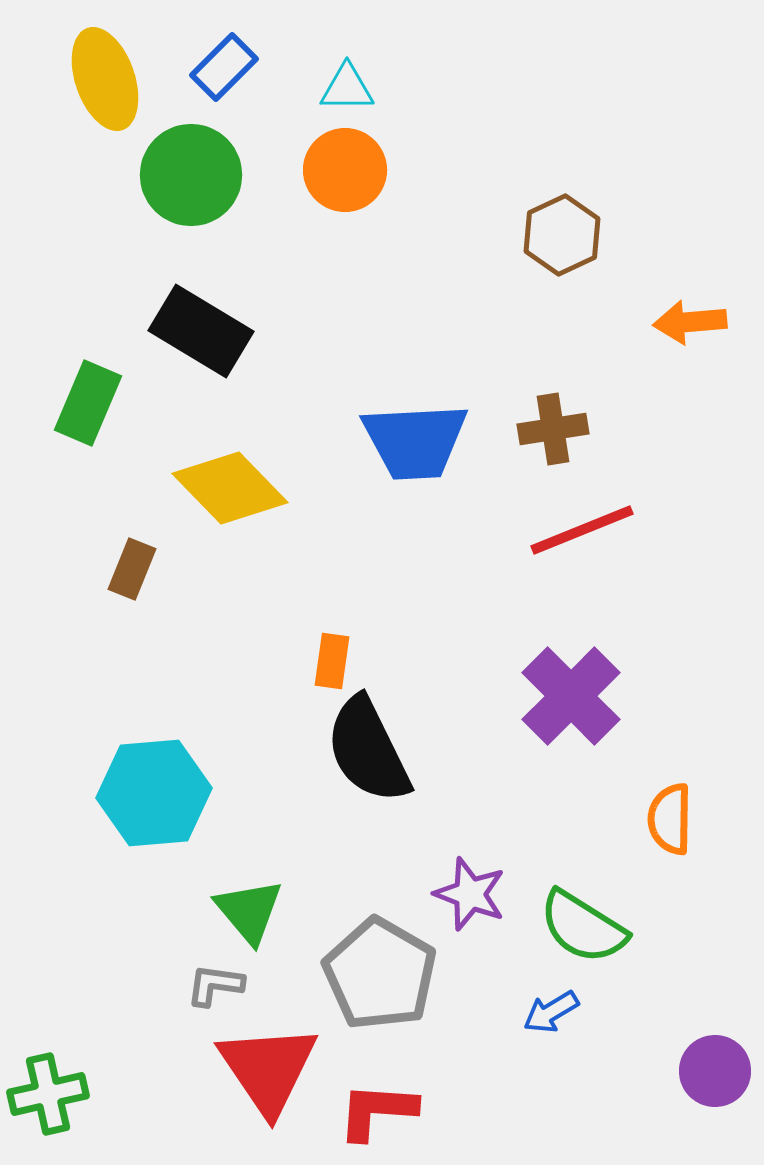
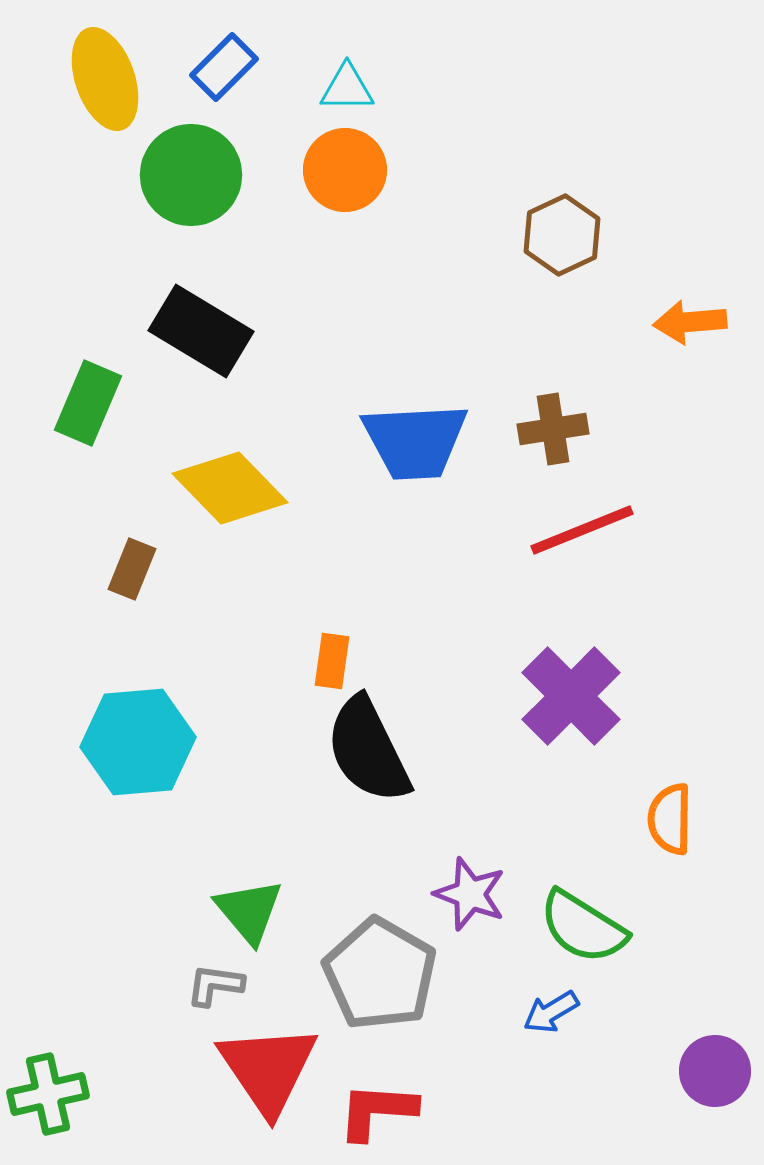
cyan hexagon: moved 16 px left, 51 px up
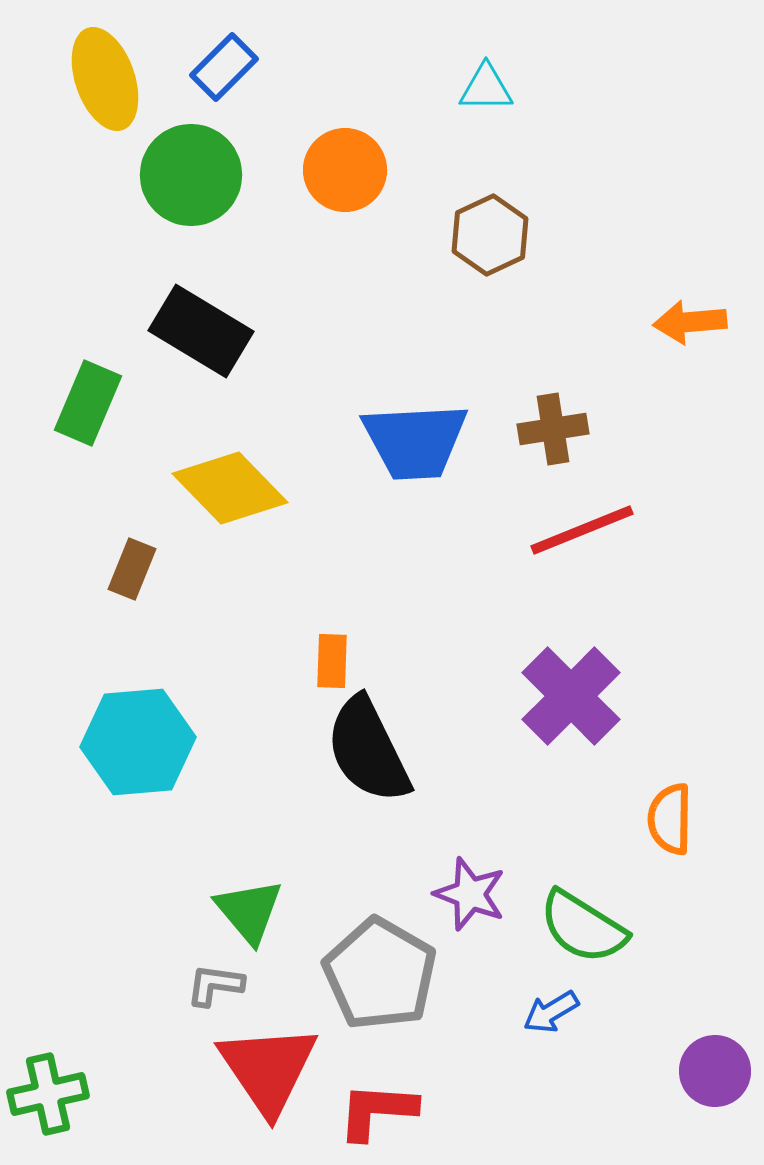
cyan triangle: moved 139 px right
brown hexagon: moved 72 px left
orange rectangle: rotated 6 degrees counterclockwise
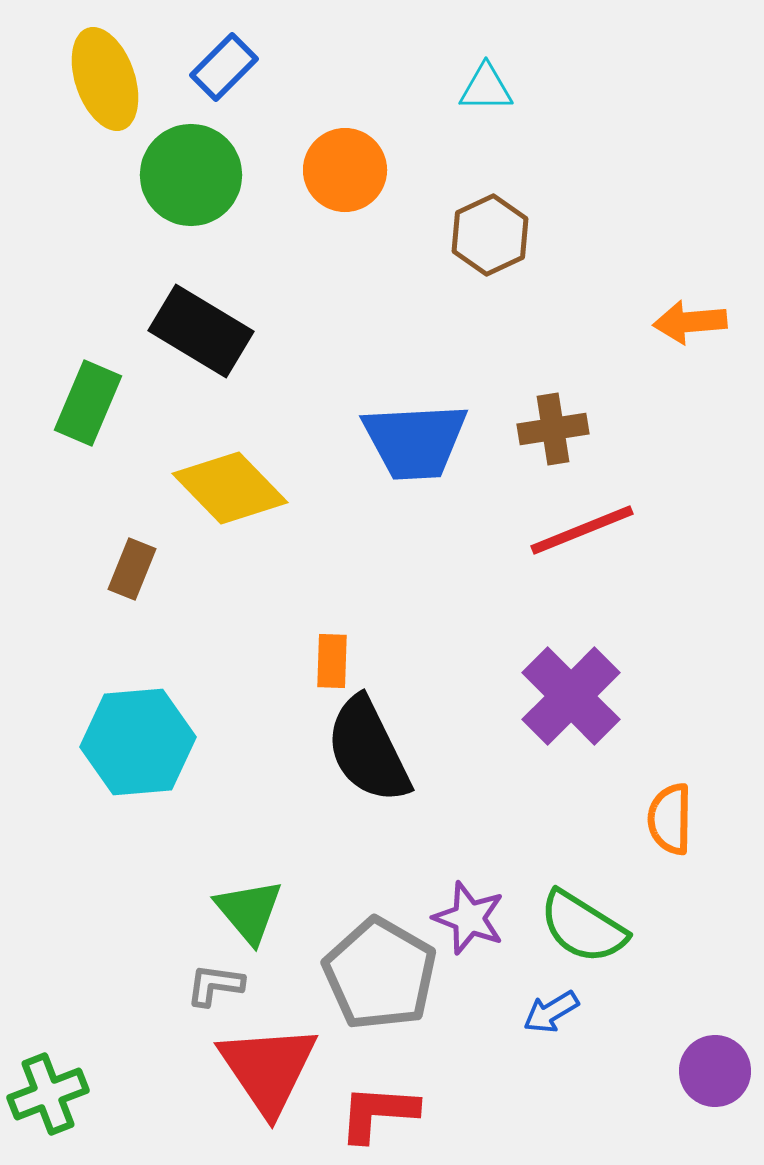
purple star: moved 1 px left, 24 px down
green cross: rotated 8 degrees counterclockwise
red L-shape: moved 1 px right, 2 px down
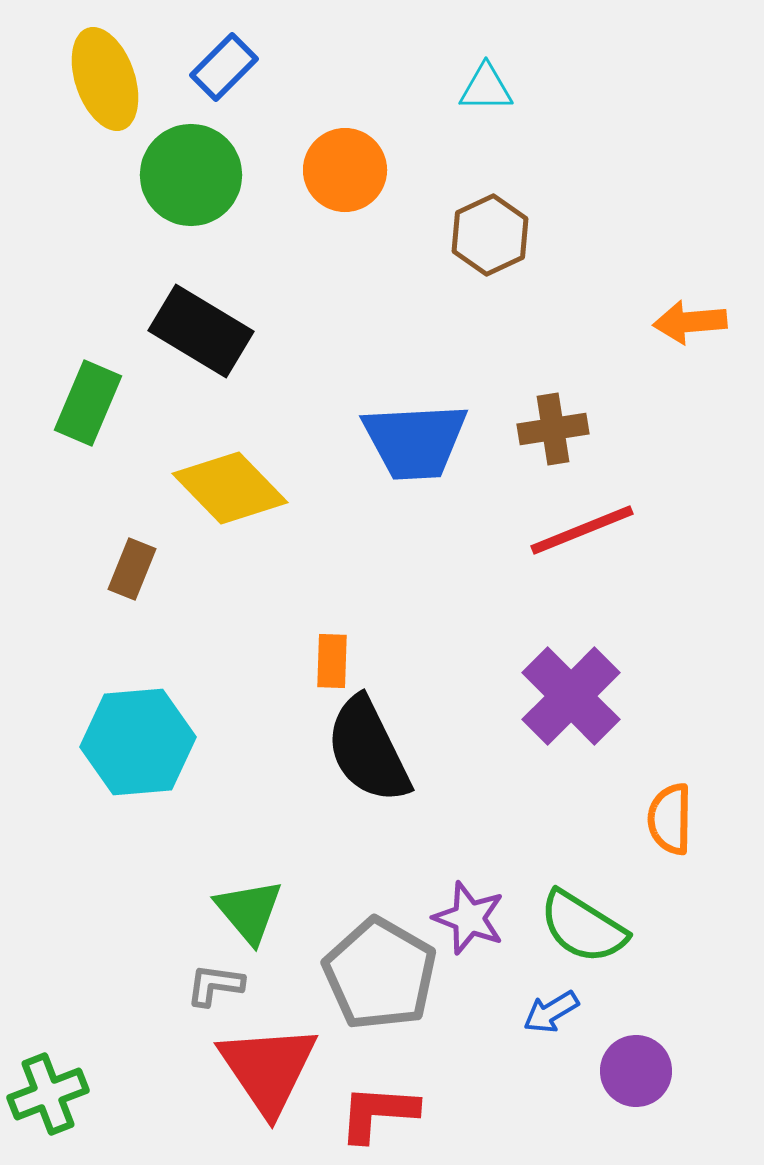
purple circle: moved 79 px left
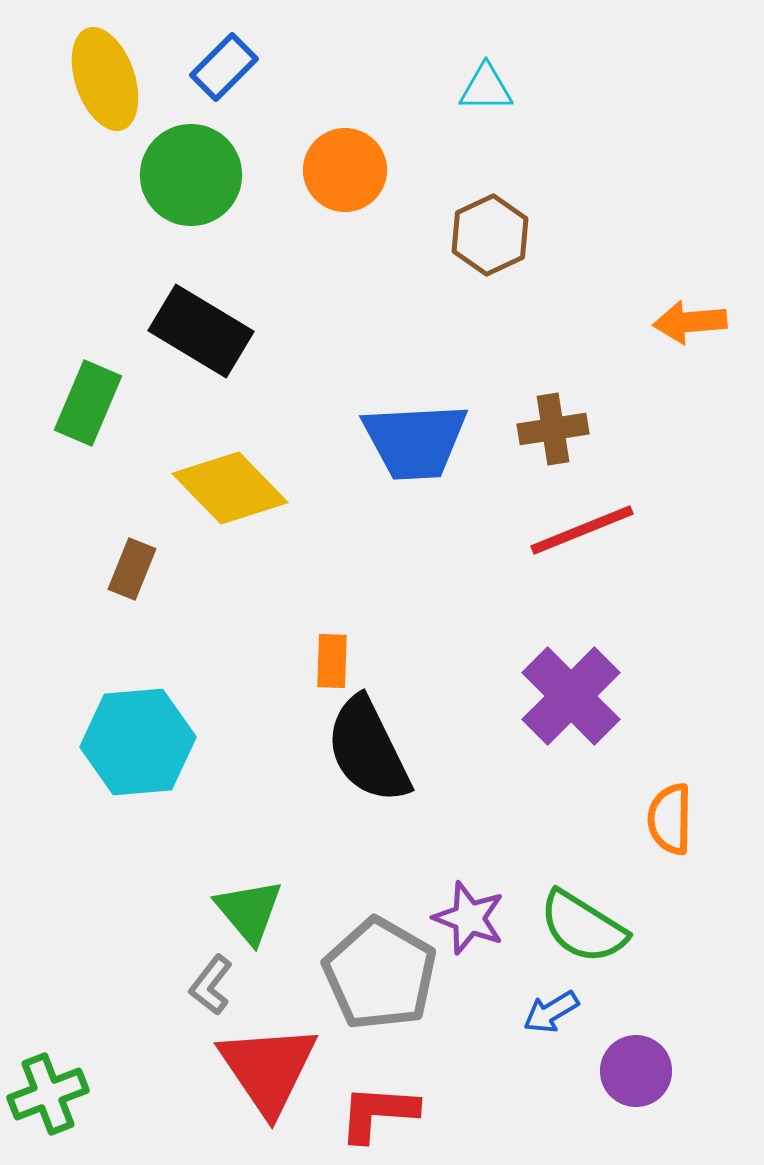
gray L-shape: moved 4 px left; rotated 60 degrees counterclockwise
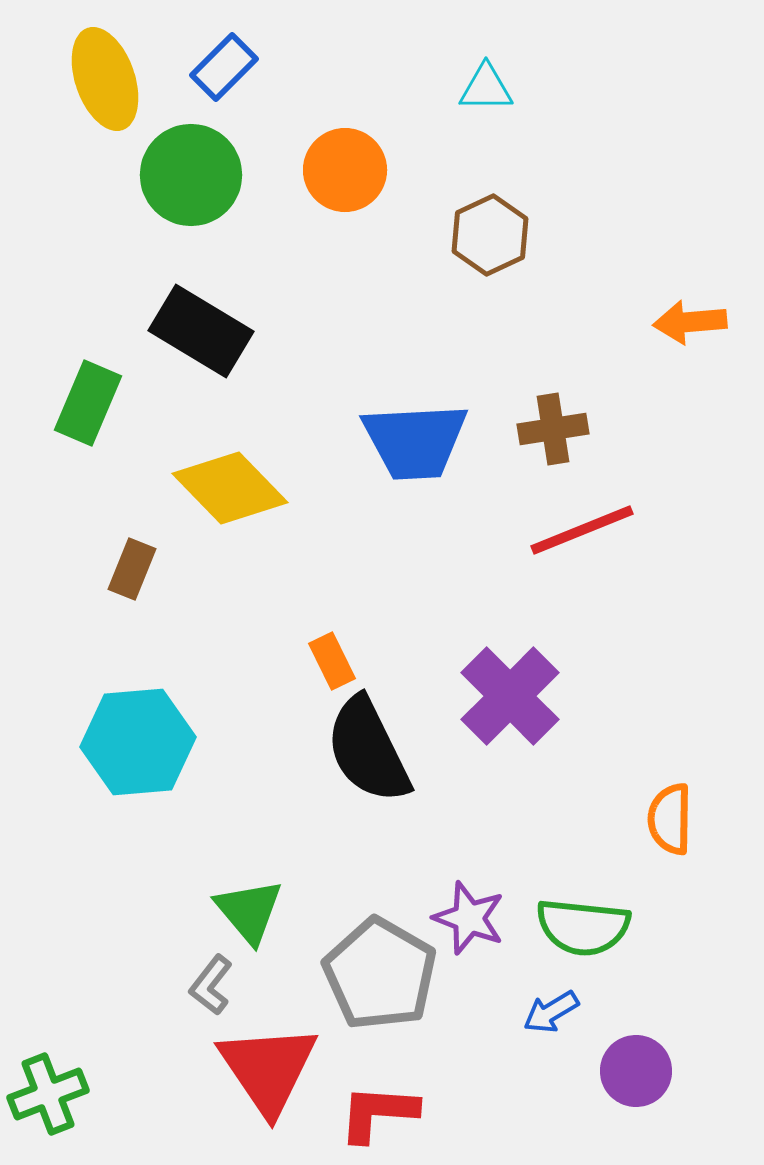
orange rectangle: rotated 28 degrees counterclockwise
purple cross: moved 61 px left
green semicircle: rotated 26 degrees counterclockwise
